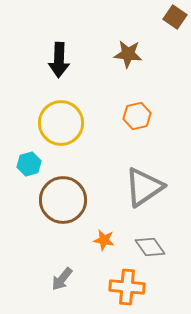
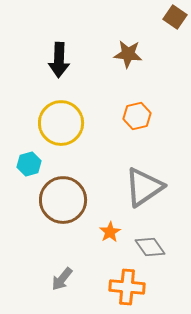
orange star: moved 6 px right, 8 px up; rotated 30 degrees clockwise
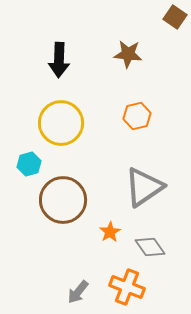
gray arrow: moved 16 px right, 13 px down
orange cross: rotated 16 degrees clockwise
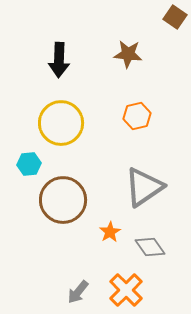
cyan hexagon: rotated 10 degrees clockwise
orange cross: moved 1 px left, 3 px down; rotated 24 degrees clockwise
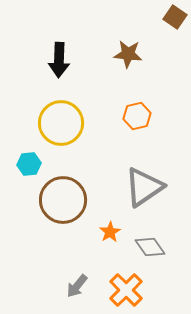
gray arrow: moved 1 px left, 6 px up
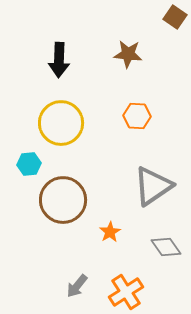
orange hexagon: rotated 16 degrees clockwise
gray triangle: moved 9 px right, 1 px up
gray diamond: moved 16 px right
orange cross: moved 2 px down; rotated 12 degrees clockwise
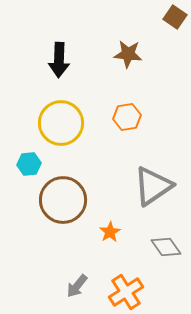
orange hexagon: moved 10 px left, 1 px down; rotated 12 degrees counterclockwise
